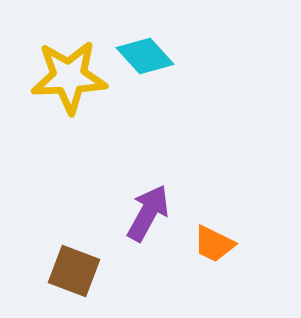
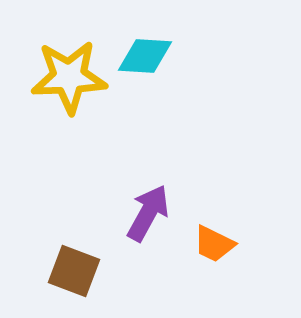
cyan diamond: rotated 44 degrees counterclockwise
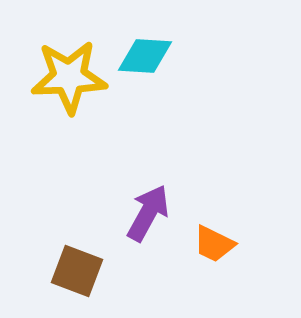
brown square: moved 3 px right
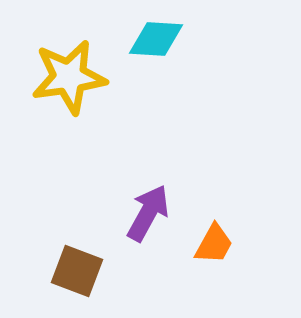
cyan diamond: moved 11 px right, 17 px up
yellow star: rotated 6 degrees counterclockwise
orange trapezoid: rotated 87 degrees counterclockwise
